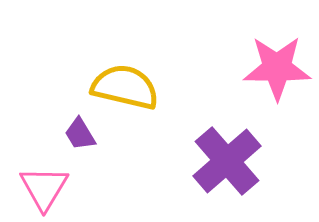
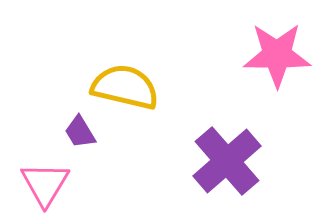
pink star: moved 13 px up
purple trapezoid: moved 2 px up
pink triangle: moved 1 px right, 4 px up
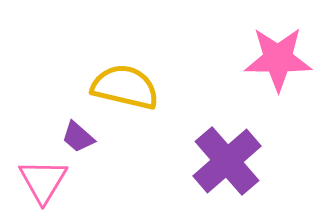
pink star: moved 1 px right, 4 px down
purple trapezoid: moved 2 px left, 5 px down; rotated 18 degrees counterclockwise
pink triangle: moved 2 px left, 3 px up
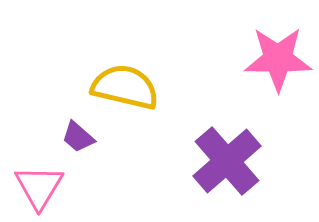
pink triangle: moved 4 px left, 6 px down
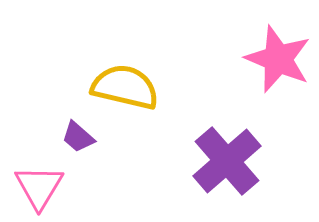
pink star: rotated 22 degrees clockwise
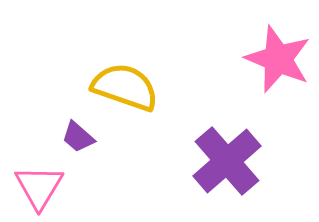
yellow semicircle: rotated 6 degrees clockwise
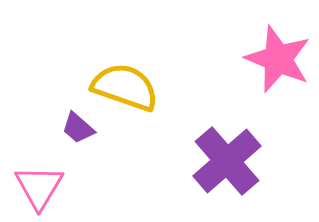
purple trapezoid: moved 9 px up
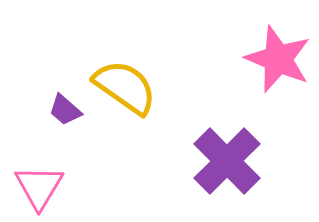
yellow semicircle: rotated 16 degrees clockwise
purple trapezoid: moved 13 px left, 18 px up
purple cross: rotated 4 degrees counterclockwise
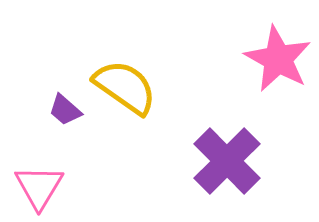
pink star: rotated 6 degrees clockwise
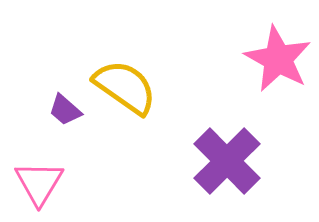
pink triangle: moved 4 px up
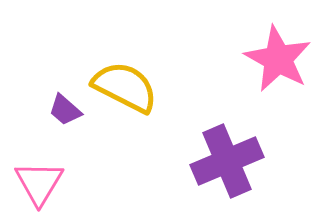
yellow semicircle: rotated 8 degrees counterclockwise
purple cross: rotated 22 degrees clockwise
